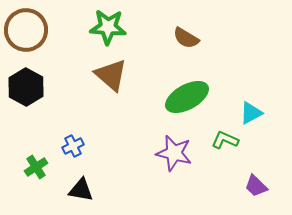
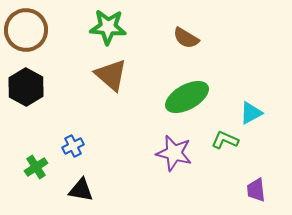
purple trapezoid: moved 4 px down; rotated 40 degrees clockwise
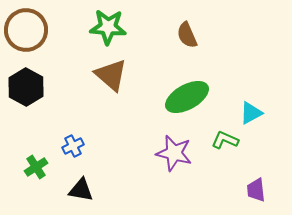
brown semicircle: moved 1 px right, 3 px up; rotated 36 degrees clockwise
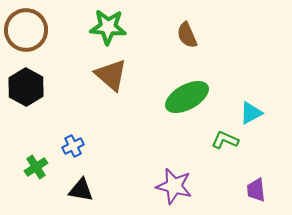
purple star: moved 33 px down
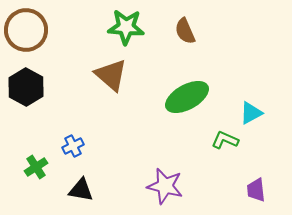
green star: moved 18 px right
brown semicircle: moved 2 px left, 4 px up
purple star: moved 9 px left
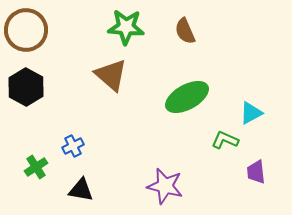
purple trapezoid: moved 18 px up
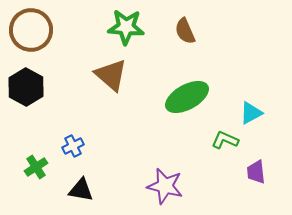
brown circle: moved 5 px right
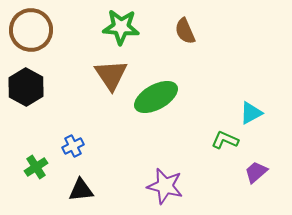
green star: moved 5 px left
brown triangle: rotated 15 degrees clockwise
green ellipse: moved 31 px left
purple trapezoid: rotated 55 degrees clockwise
black triangle: rotated 16 degrees counterclockwise
